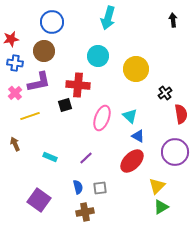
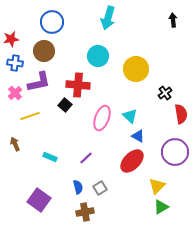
black square: rotated 32 degrees counterclockwise
gray square: rotated 24 degrees counterclockwise
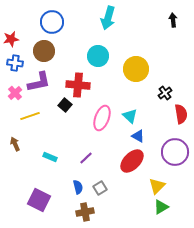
purple square: rotated 10 degrees counterclockwise
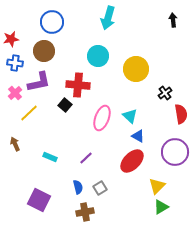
yellow line: moved 1 px left, 3 px up; rotated 24 degrees counterclockwise
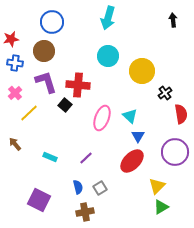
cyan circle: moved 10 px right
yellow circle: moved 6 px right, 2 px down
purple L-shape: moved 7 px right; rotated 95 degrees counterclockwise
blue triangle: rotated 32 degrees clockwise
brown arrow: rotated 16 degrees counterclockwise
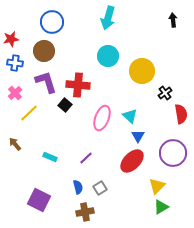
purple circle: moved 2 px left, 1 px down
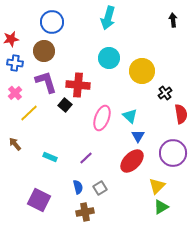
cyan circle: moved 1 px right, 2 px down
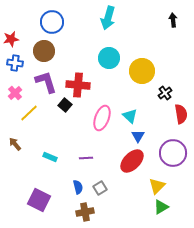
purple line: rotated 40 degrees clockwise
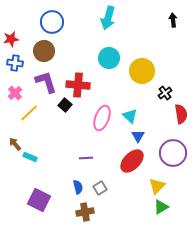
cyan rectangle: moved 20 px left
